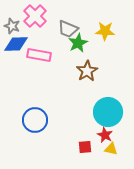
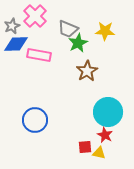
gray star: rotated 28 degrees clockwise
yellow triangle: moved 12 px left, 4 px down
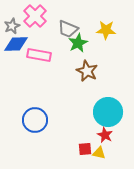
yellow star: moved 1 px right, 1 px up
brown star: rotated 15 degrees counterclockwise
red square: moved 2 px down
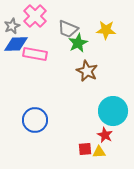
pink rectangle: moved 4 px left, 1 px up
cyan circle: moved 5 px right, 1 px up
yellow triangle: moved 1 px up; rotated 16 degrees counterclockwise
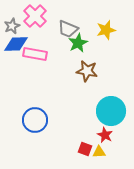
yellow star: rotated 18 degrees counterclockwise
brown star: rotated 15 degrees counterclockwise
cyan circle: moved 2 px left
red square: rotated 24 degrees clockwise
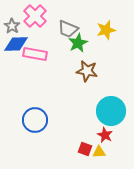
gray star: rotated 14 degrees counterclockwise
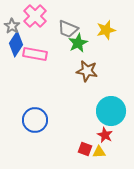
blue diamond: rotated 55 degrees counterclockwise
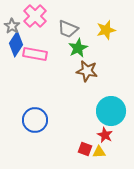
green star: moved 5 px down
